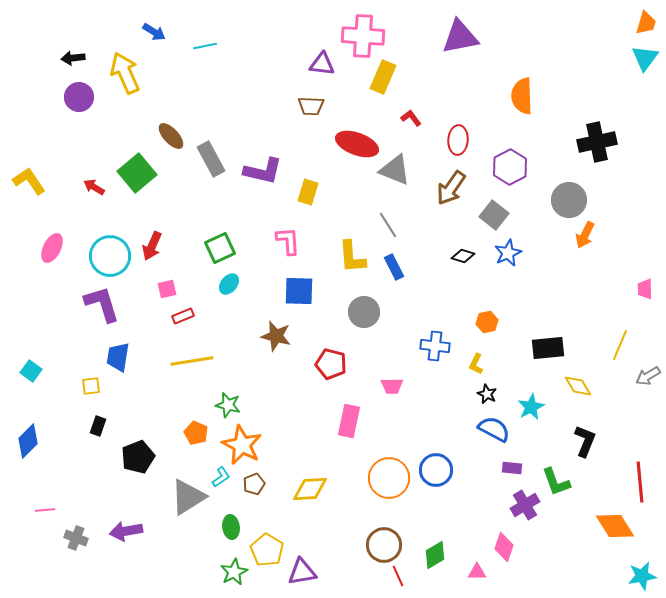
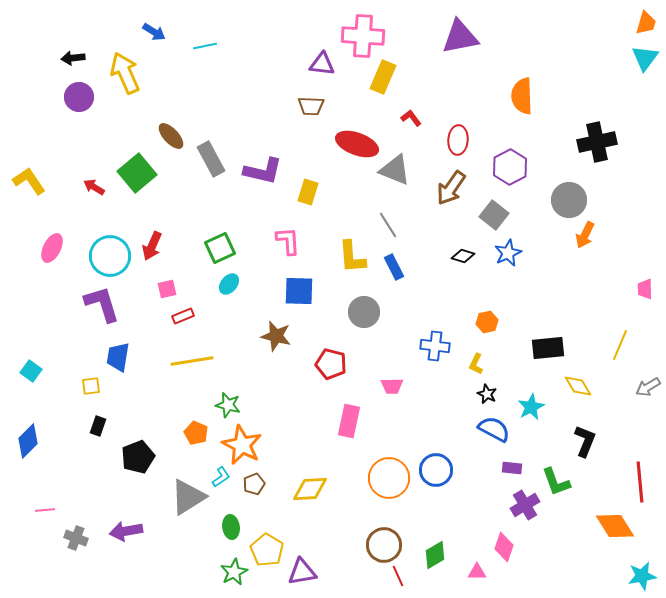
gray arrow at (648, 376): moved 11 px down
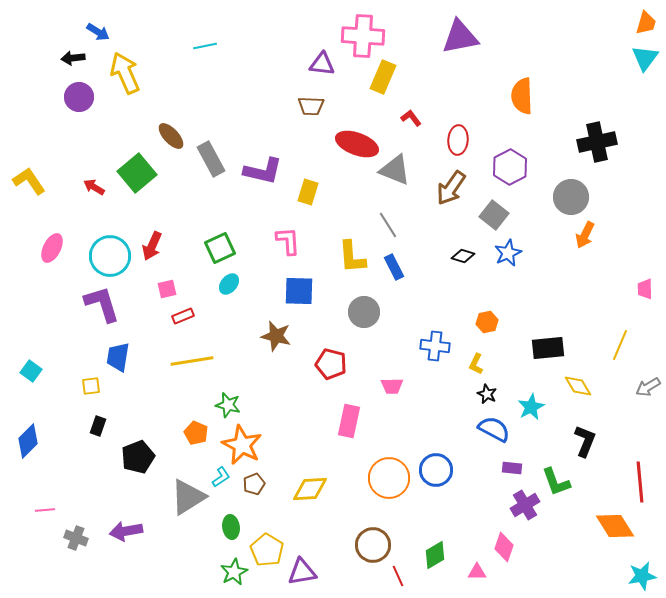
blue arrow at (154, 32): moved 56 px left
gray circle at (569, 200): moved 2 px right, 3 px up
brown circle at (384, 545): moved 11 px left
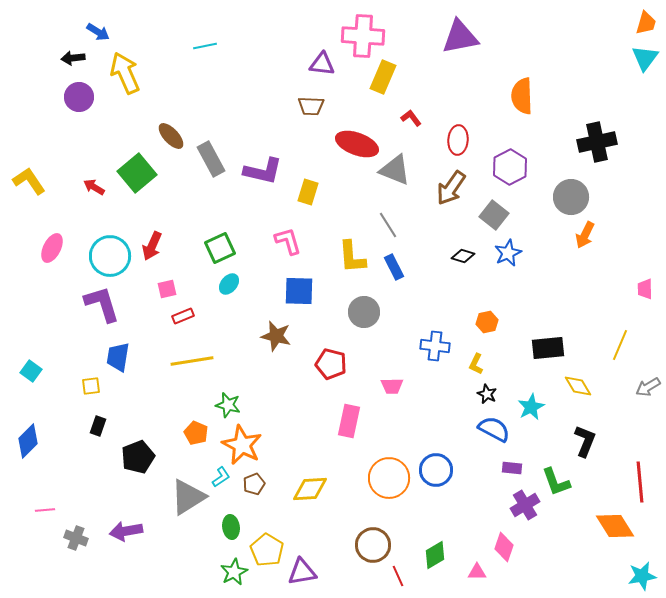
pink L-shape at (288, 241): rotated 12 degrees counterclockwise
